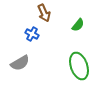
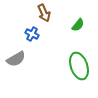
gray semicircle: moved 4 px left, 4 px up
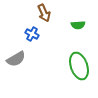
green semicircle: rotated 48 degrees clockwise
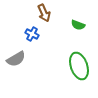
green semicircle: rotated 24 degrees clockwise
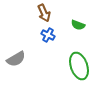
blue cross: moved 16 px right, 1 px down
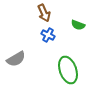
green ellipse: moved 11 px left, 4 px down
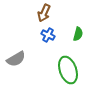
brown arrow: rotated 48 degrees clockwise
green semicircle: moved 9 px down; rotated 96 degrees counterclockwise
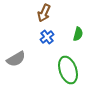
blue cross: moved 1 px left, 2 px down; rotated 24 degrees clockwise
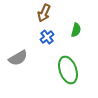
green semicircle: moved 2 px left, 4 px up
gray semicircle: moved 2 px right, 1 px up
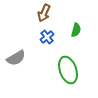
gray semicircle: moved 2 px left
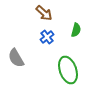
brown arrow: rotated 72 degrees counterclockwise
gray semicircle: rotated 90 degrees clockwise
